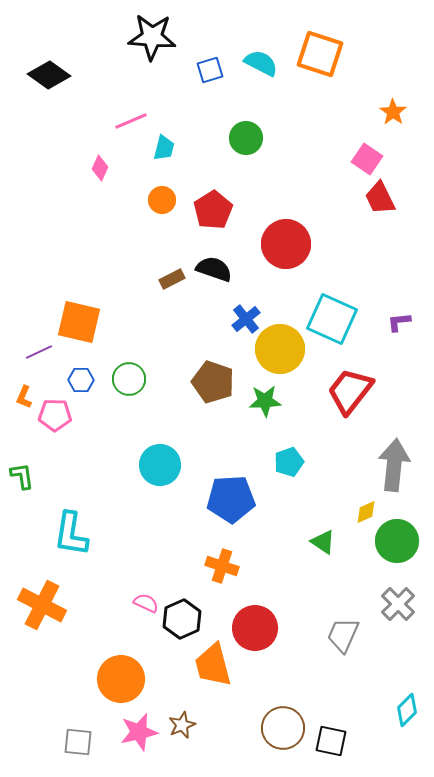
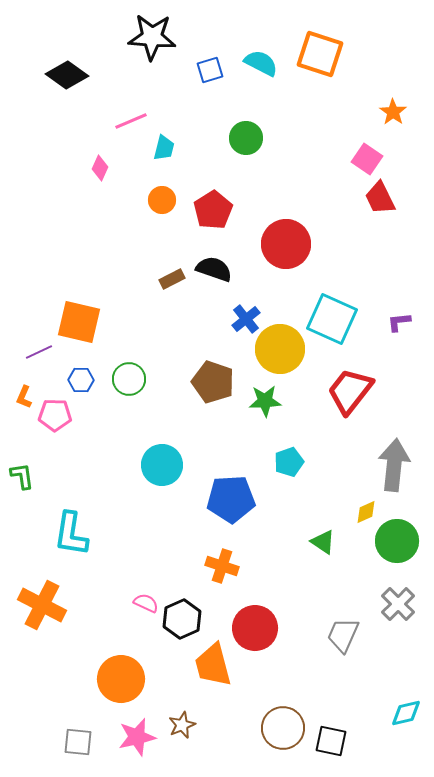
black diamond at (49, 75): moved 18 px right
cyan circle at (160, 465): moved 2 px right
cyan diamond at (407, 710): moved 1 px left, 3 px down; rotated 32 degrees clockwise
pink star at (139, 732): moved 2 px left, 5 px down
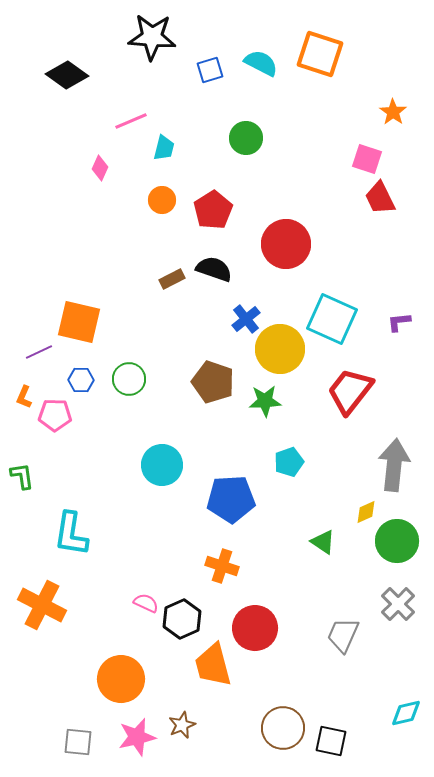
pink square at (367, 159): rotated 16 degrees counterclockwise
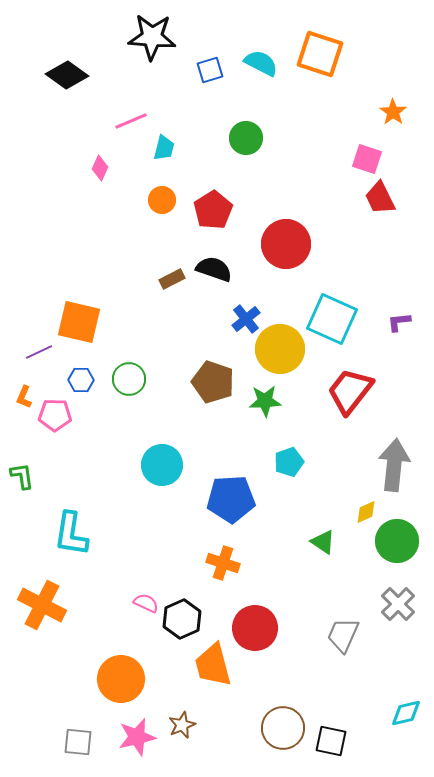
orange cross at (222, 566): moved 1 px right, 3 px up
